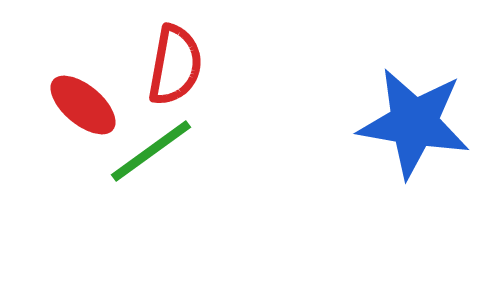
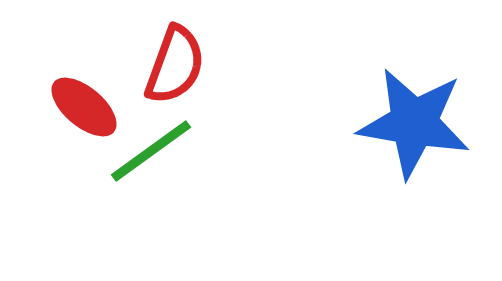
red semicircle: rotated 10 degrees clockwise
red ellipse: moved 1 px right, 2 px down
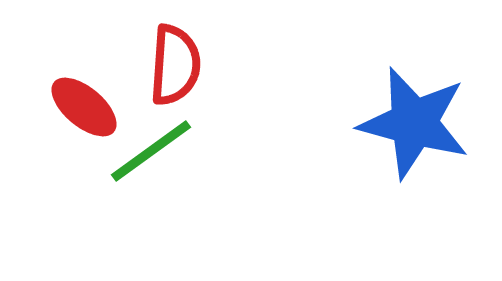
red semicircle: rotated 16 degrees counterclockwise
blue star: rotated 5 degrees clockwise
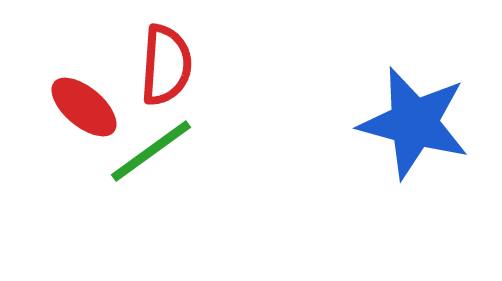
red semicircle: moved 9 px left
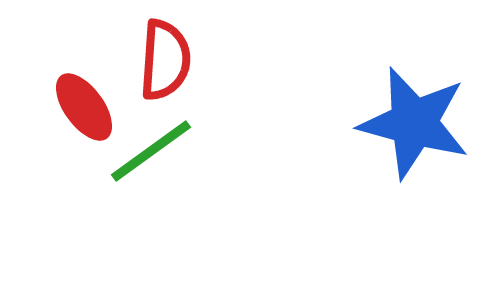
red semicircle: moved 1 px left, 5 px up
red ellipse: rotated 14 degrees clockwise
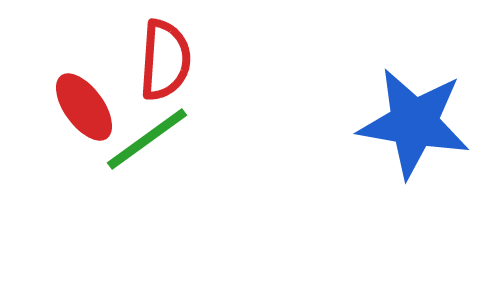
blue star: rotated 5 degrees counterclockwise
green line: moved 4 px left, 12 px up
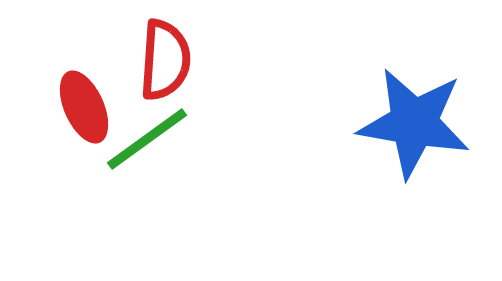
red ellipse: rotated 12 degrees clockwise
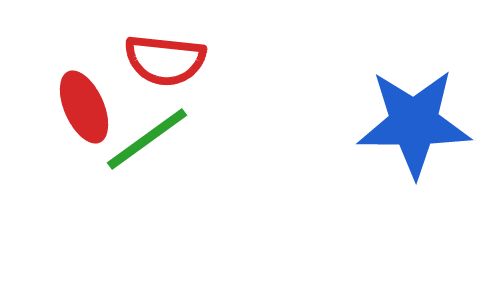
red semicircle: rotated 92 degrees clockwise
blue star: rotated 10 degrees counterclockwise
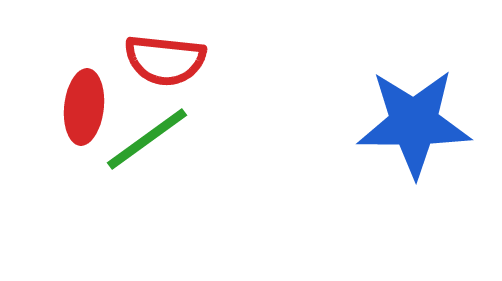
red ellipse: rotated 30 degrees clockwise
